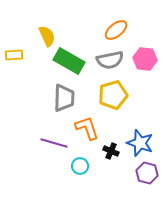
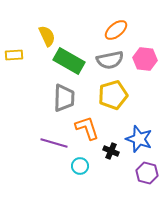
blue star: moved 1 px left, 4 px up
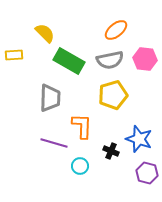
yellow semicircle: moved 2 px left, 3 px up; rotated 20 degrees counterclockwise
gray trapezoid: moved 14 px left
orange L-shape: moved 5 px left, 2 px up; rotated 20 degrees clockwise
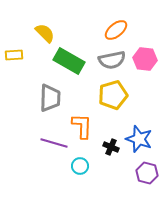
gray semicircle: moved 2 px right
black cross: moved 4 px up
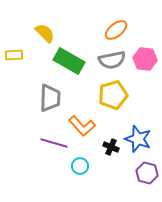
orange L-shape: rotated 136 degrees clockwise
blue star: moved 1 px left
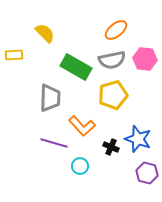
green rectangle: moved 7 px right, 6 px down
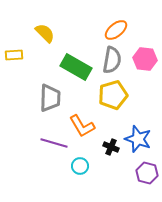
gray semicircle: rotated 68 degrees counterclockwise
orange L-shape: rotated 12 degrees clockwise
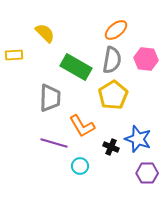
pink hexagon: moved 1 px right
yellow pentagon: rotated 16 degrees counterclockwise
purple hexagon: rotated 15 degrees counterclockwise
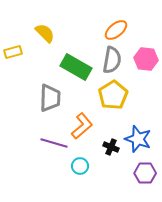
yellow rectangle: moved 1 px left, 3 px up; rotated 12 degrees counterclockwise
orange L-shape: rotated 100 degrees counterclockwise
purple hexagon: moved 2 px left
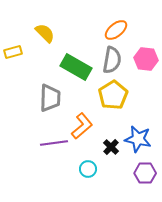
blue star: rotated 8 degrees counterclockwise
purple line: rotated 24 degrees counterclockwise
black cross: rotated 21 degrees clockwise
cyan circle: moved 8 px right, 3 px down
